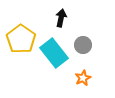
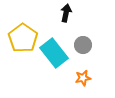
black arrow: moved 5 px right, 5 px up
yellow pentagon: moved 2 px right, 1 px up
orange star: rotated 14 degrees clockwise
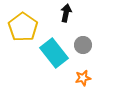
yellow pentagon: moved 11 px up
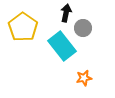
gray circle: moved 17 px up
cyan rectangle: moved 8 px right, 7 px up
orange star: moved 1 px right
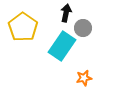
cyan rectangle: rotated 72 degrees clockwise
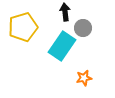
black arrow: moved 1 px left, 1 px up; rotated 18 degrees counterclockwise
yellow pentagon: rotated 20 degrees clockwise
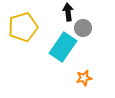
black arrow: moved 3 px right
cyan rectangle: moved 1 px right, 1 px down
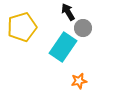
black arrow: rotated 24 degrees counterclockwise
yellow pentagon: moved 1 px left
orange star: moved 5 px left, 3 px down
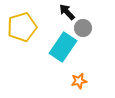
black arrow: moved 1 px left; rotated 12 degrees counterclockwise
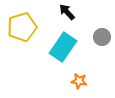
gray circle: moved 19 px right, 9 px down
orange star: rotated 21 degrees clockwise
